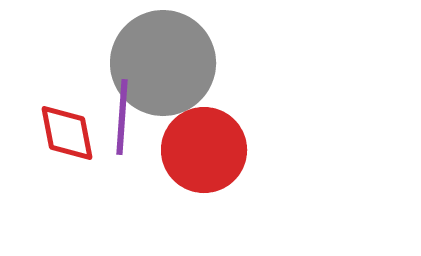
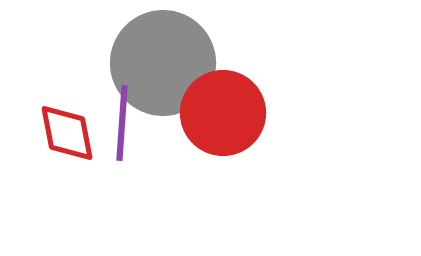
purple line: moved 6 px down
red circle: moved 19 px right, 37 px up
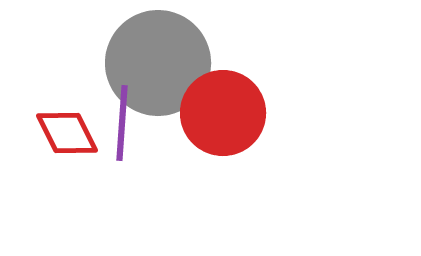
gray circle: moved 5 px left
red diamond: rotated 16 degrees counterclockwise
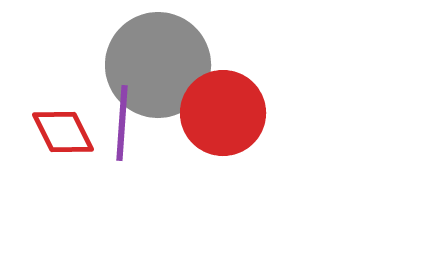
gray circle: moved 2 px down
red diamond: moved 4 px left, 1 px up
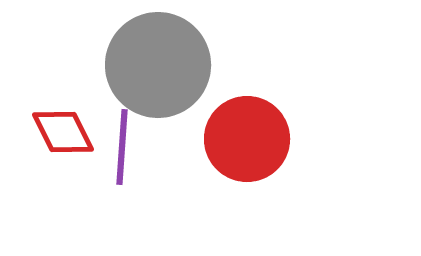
red circle: moved 24 px right, 26 px down
purple line: moved 24 px down
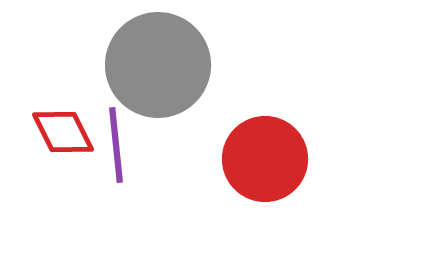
red circle: moved 18 px right, 20 px down
purple line: moved 6 px left, 2 px up; rotated 10 degrees counterclockwise
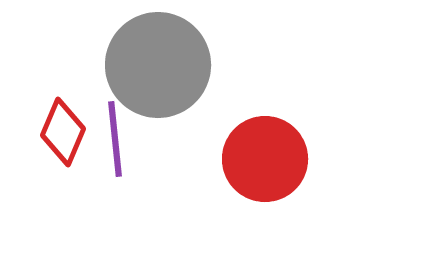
red diamond: rotated 50 degrees clockwise
purple line: moved 1 px left, 6 px up
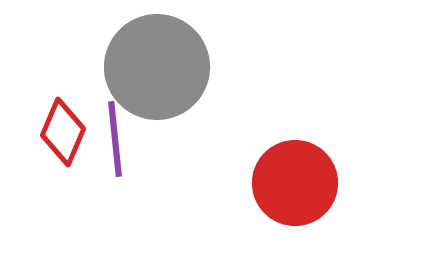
gray circle: moved 1 px left, 2 px down
red circle: moved 30 px right, 24 px down
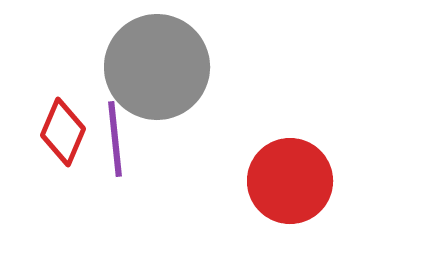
red circle: moved 5 px left, 2 px up
